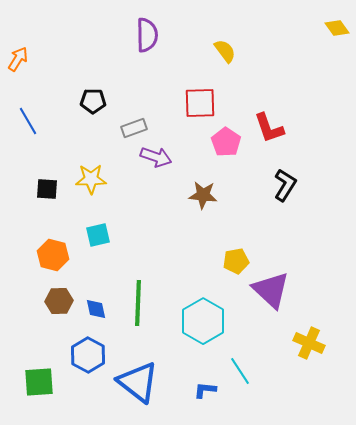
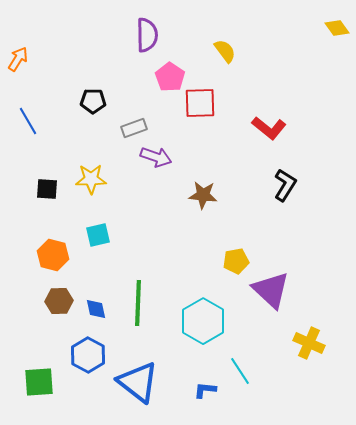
red L-shape: rotated 32 degrees counterclockwise
pink pentagon: moved 56 px left, 65 px up
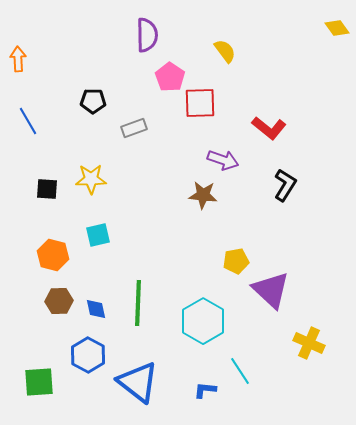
orange arrow: rotated 35 degrees counterclockwise
purple arrow: moved 67 px right, 3 px down
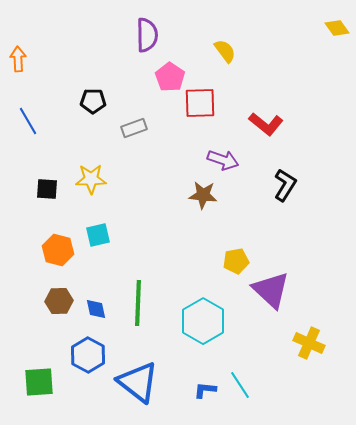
red L-shape: moved 3 px left, 4 px up
orange hexagon: moved 5 px right, 5 px up
cyan line: moved 14 px down
